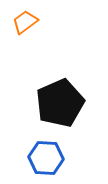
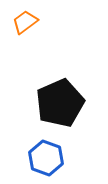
blue hexagon: rotated 16 degrees clockwise
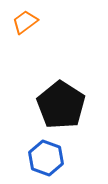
black pentagon: moved 1 px right, 2 px down; rotated 15 degrees counterclockwise
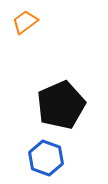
black pentagon: rotated 15 degrees clockwise
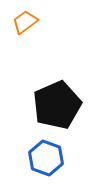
black pentagon: moved 4 px left
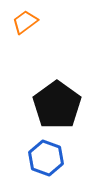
black pentagon: rotated 12 degrees counterclockwise
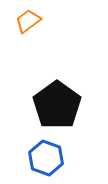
orange trapezoid: moved 3 px right, 1 px up
